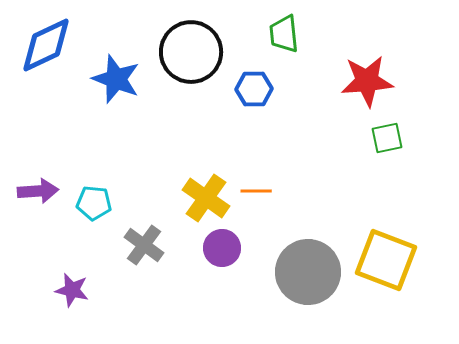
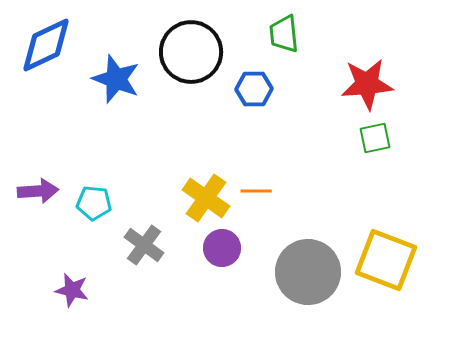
red star: moved 3 px down
green square: moved 12 px left
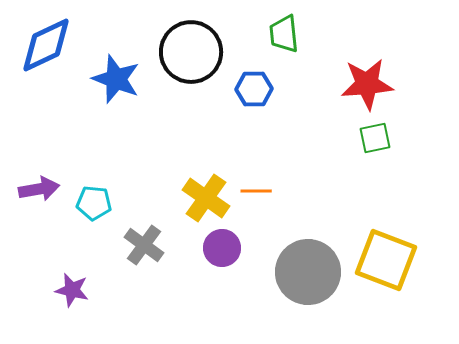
purple arrow: moved 1 px right, 2 px up; rotated 6 degrees counterclockwise
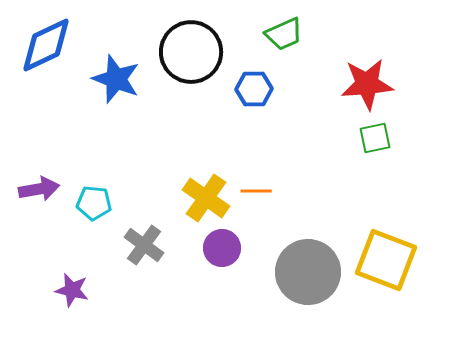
green trapezoid: rotated 108 degrees counterclockwise
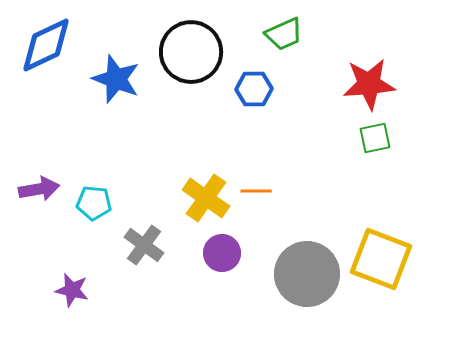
red star: moved 2 px right
purple circle: moved 5 px down
yellow square: moved 5 px left, 1 px up
gray circle: moved 1 px left, 2 px down
